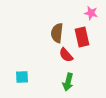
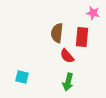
pink star: moved 2 px right
red rectangle: rotated 18 degrees clockwise
red semicircle: moved 1 px right, 1 px down
cyan square: rotated 16 degrees clockwise
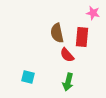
brown semicircle: rotated 18 degrees counterclockwise
red semicircle: moved 1 px up
cyan square: moved 6 px right
